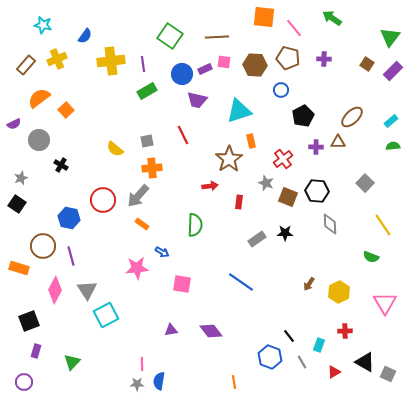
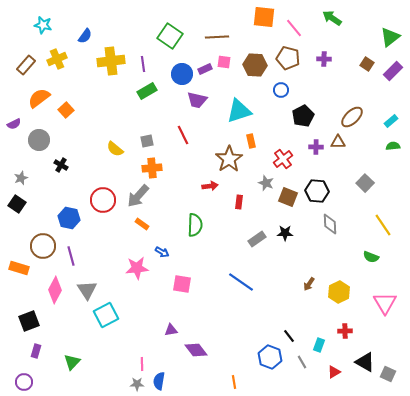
green triangle at (390, 37): rotated 15 degrees clockwise
purple diamond at (211, 331): moved 15 px left, 19 px down
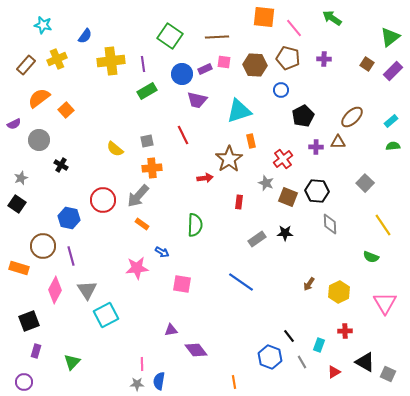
red arrow at (210, 186): moved 5 px left, 8 px up
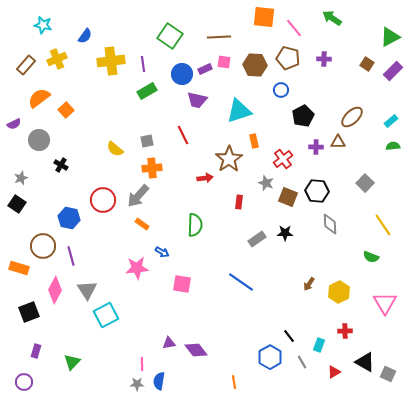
brown line at (217, 37): moved 2 px right
green triangle at (390, 37): rotated 10 degrees clockwise
orange rectangle at (251, 141): moved 3 px right
black square at (29, 321): moved 9 px up
purple triangle at (171, 330): moved 2 px left, 13 px down
blue hexagon at (270, 357): rotated 10 degrees clockwise
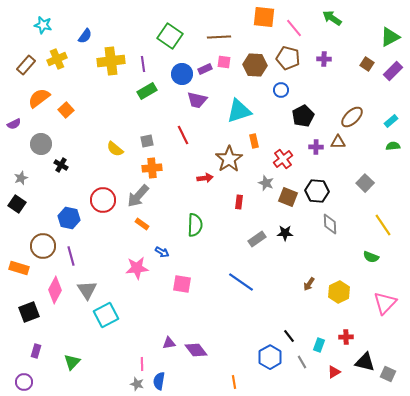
gray circle at (39, 140): moved 2 px right, 4 px down
pink triangle at (385, 303): rotated 15 degrees clockwise
red cross at (345, 331): moved 1 px right, 6 px down
black triangle at (365, 362): rotated 15 degrees counterclockwise
gray star at (137, 384): rotated 16 degrees clockwise
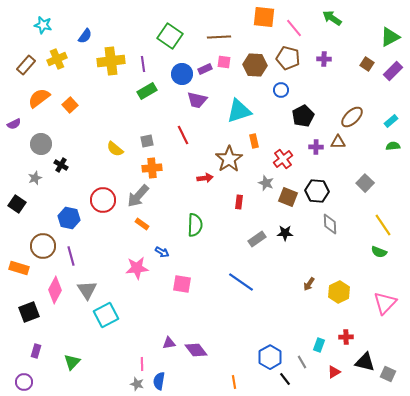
orange square at (66, 110): moved 4 px right, 5 px up
gray star at (21, 178): moved 14 px right
green semicircle at (371, 257): moved 8 px right, 5 px up
black line at (289, 336): moved 4 px left, 43 px down
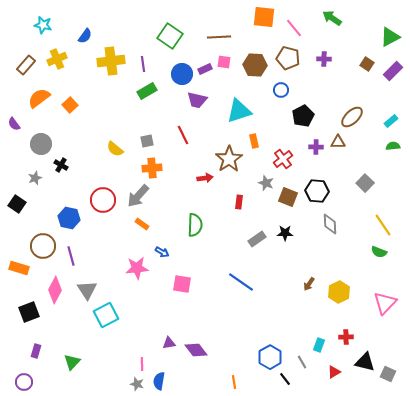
purple semicircle at (14, 124): rotated 80 degrees clockwise
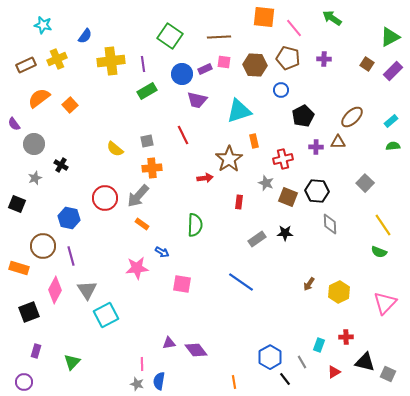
brown rectangle at (26, 65): rotated 24 degrees clockwise
gray circle at (41, 144): moved 7 px left
red cross at (283, 159): rotated 24 degrees clockwise
red circle at (103, 200): moved 2 px right, 2 px up
black square at (17, 204): rotated 12 degrees counterclockwise
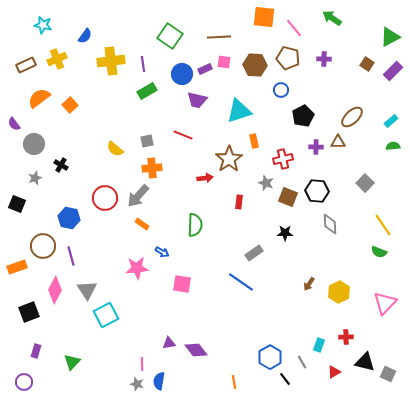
red line at (183, 135): rotated 42 degrees counterclockwise
gray rectangle at (257, 239): moved 3 px left, 14 px down
orange rectangle at (19, 268): moved 2 px left, 1 px up; rotated 36 degrees counterclockwise
